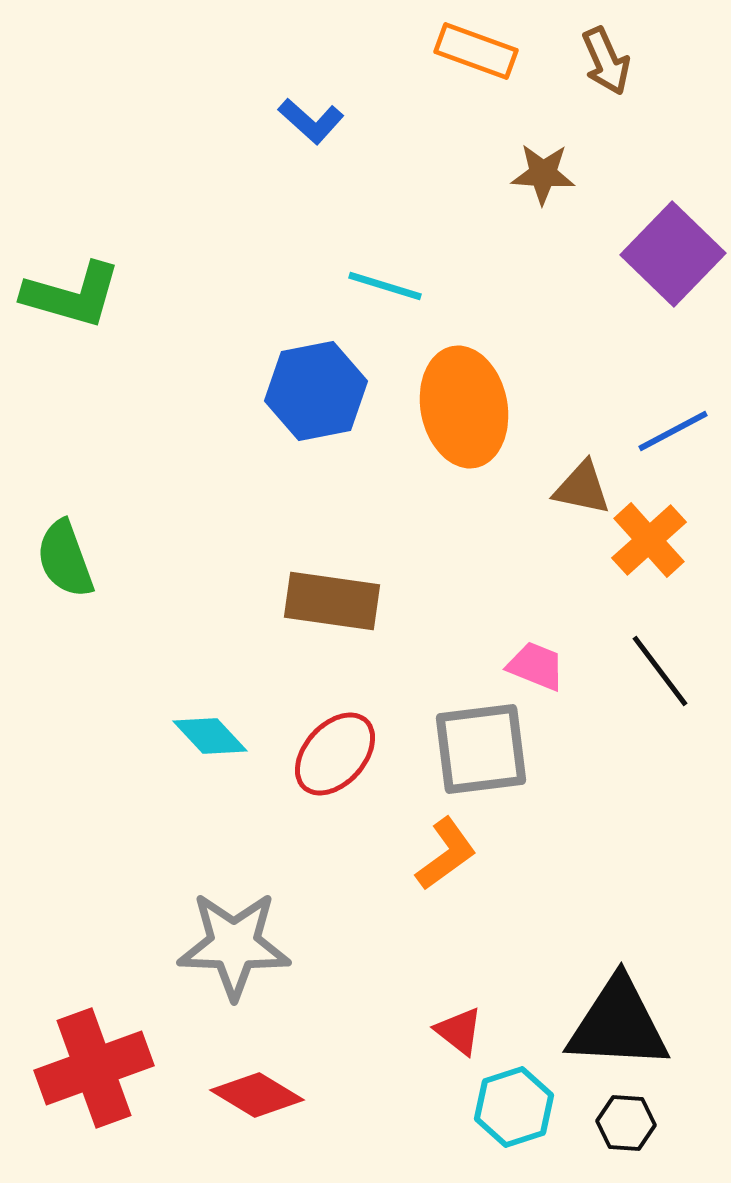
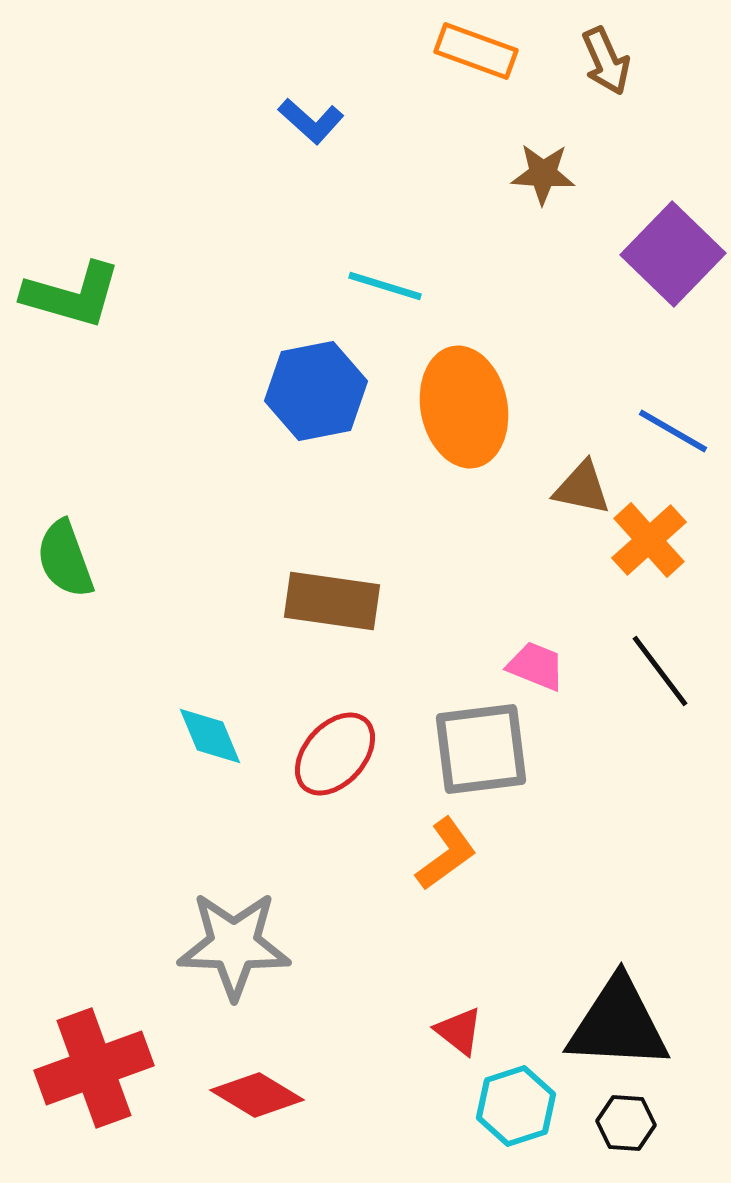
blue line: rotated 58 degrees clockwise
cyan diamond: rotated 20 degrees clockwise
cyan hexagon: moved 2 px right, 1 px up
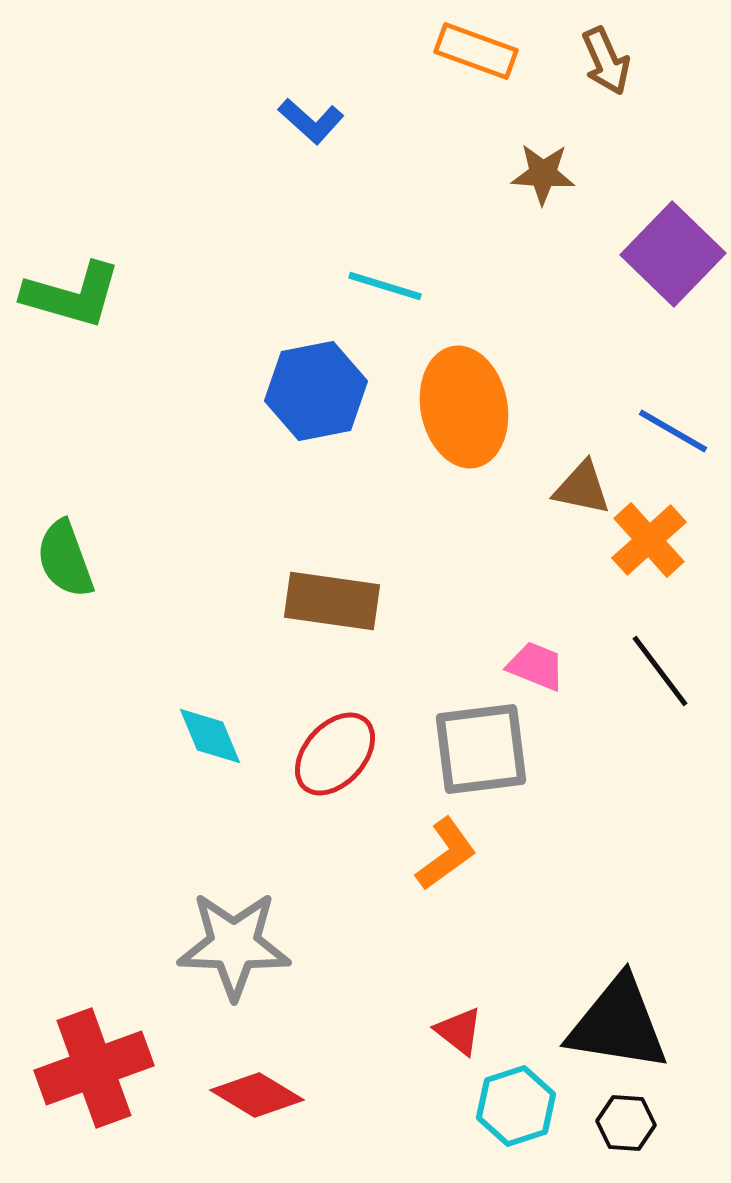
black triangle: rotated 6 degrees clockwise
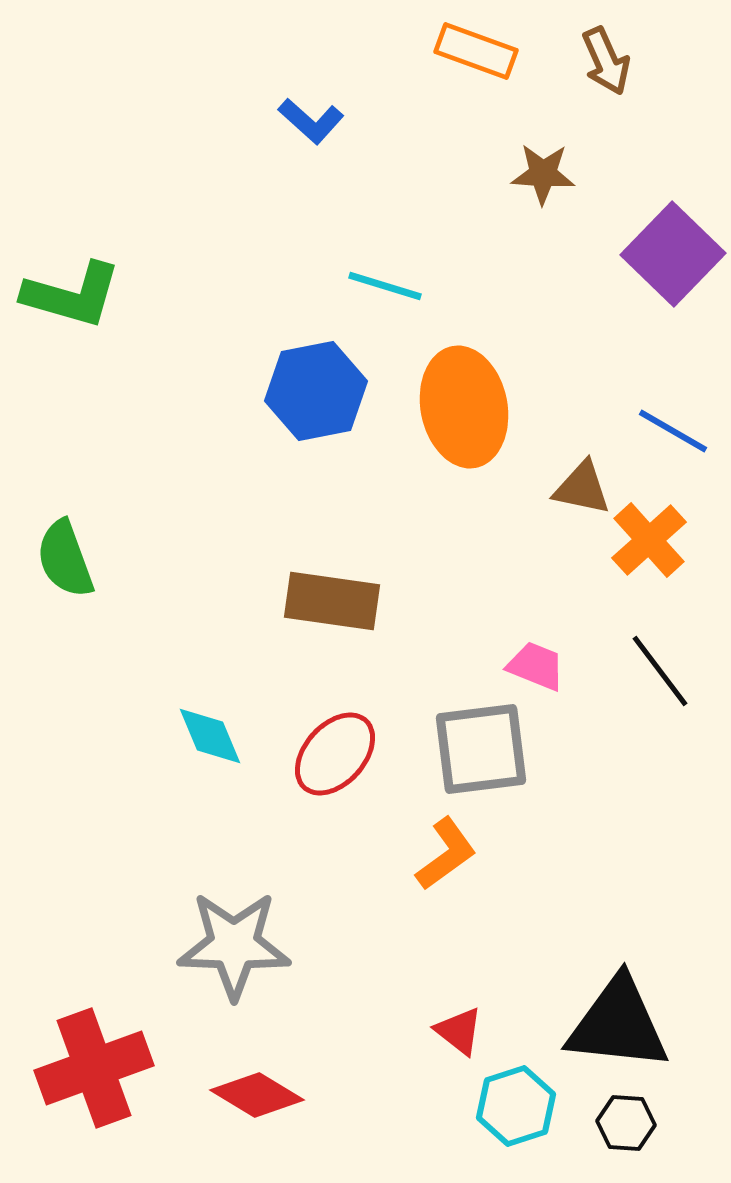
black triangle: rotated 3 degrees counterclockwise
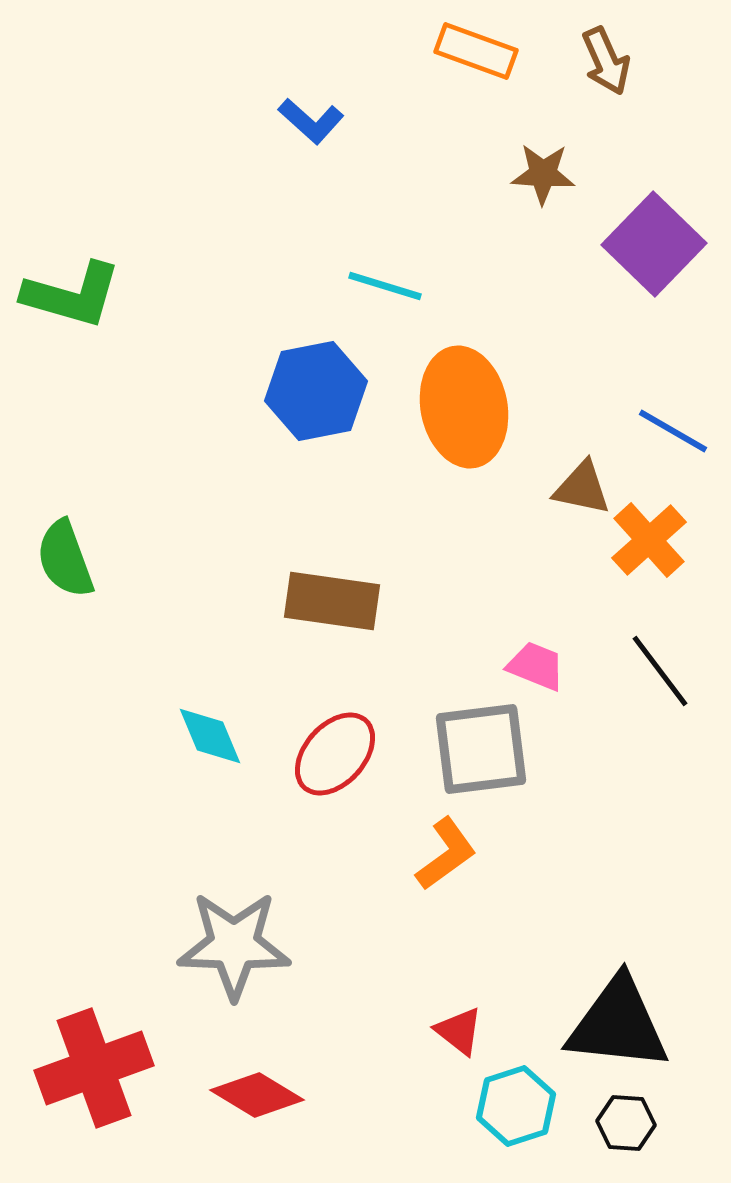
purple square: moved 19 px left, 10 px up
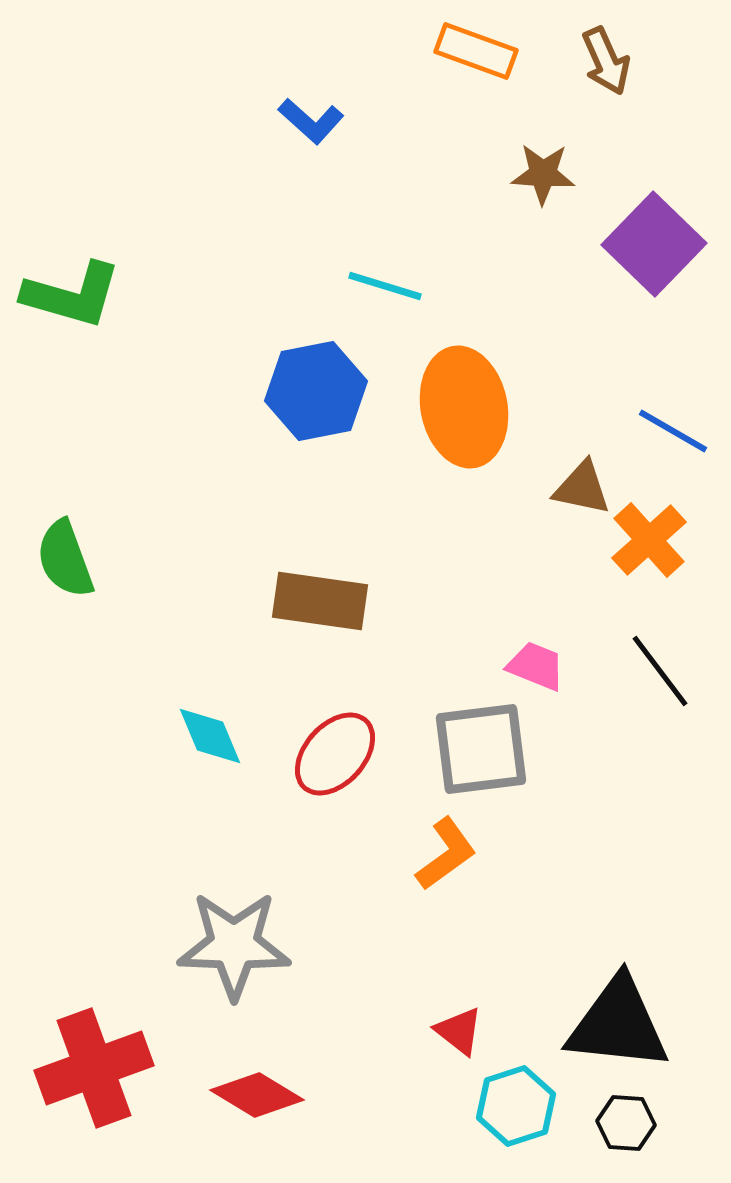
brown rectangle: moved 12 px left
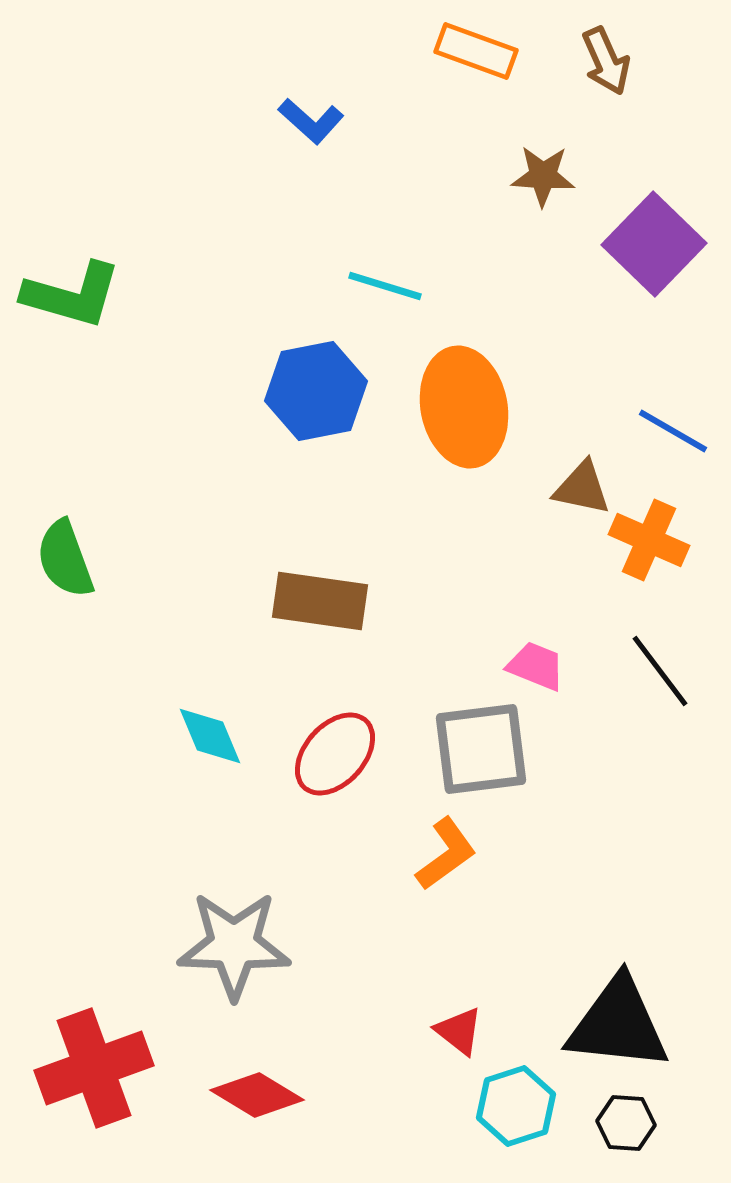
brown star: moved 2 px down
orange cross: rotated 24 degrees counterclockwise
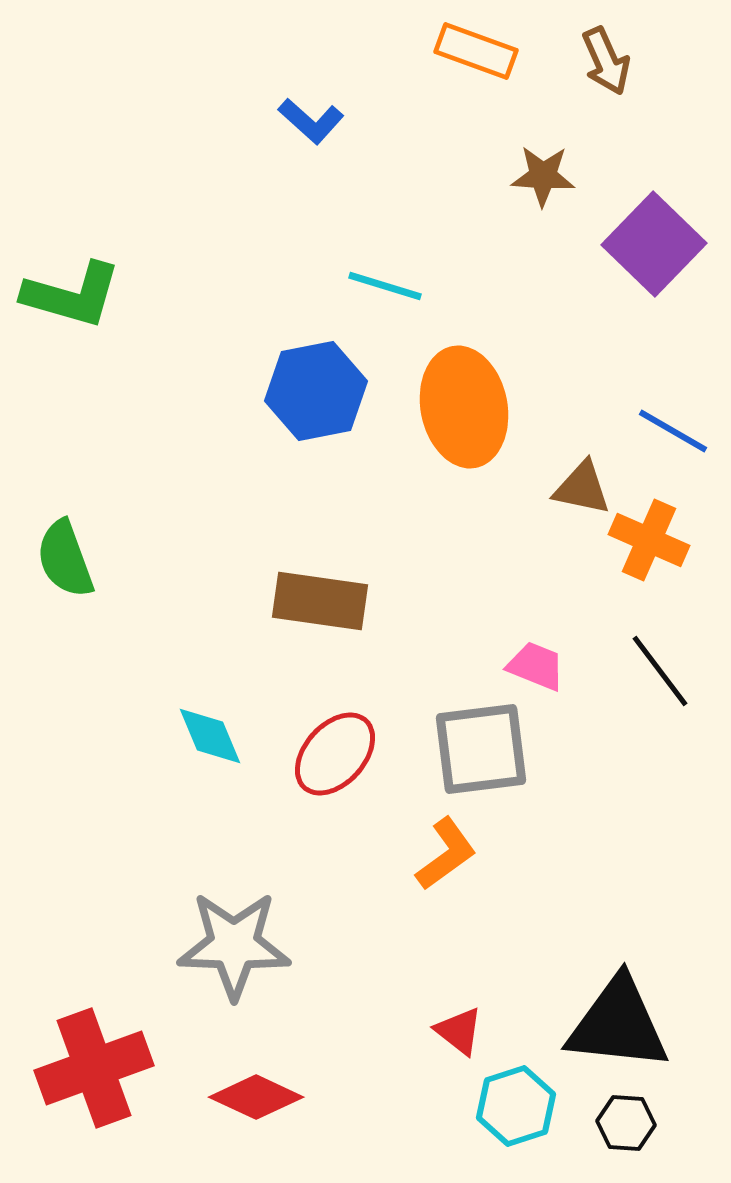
red diamond: moved 1 px left, 2 px down; rotated 6 degrees counterclockwise
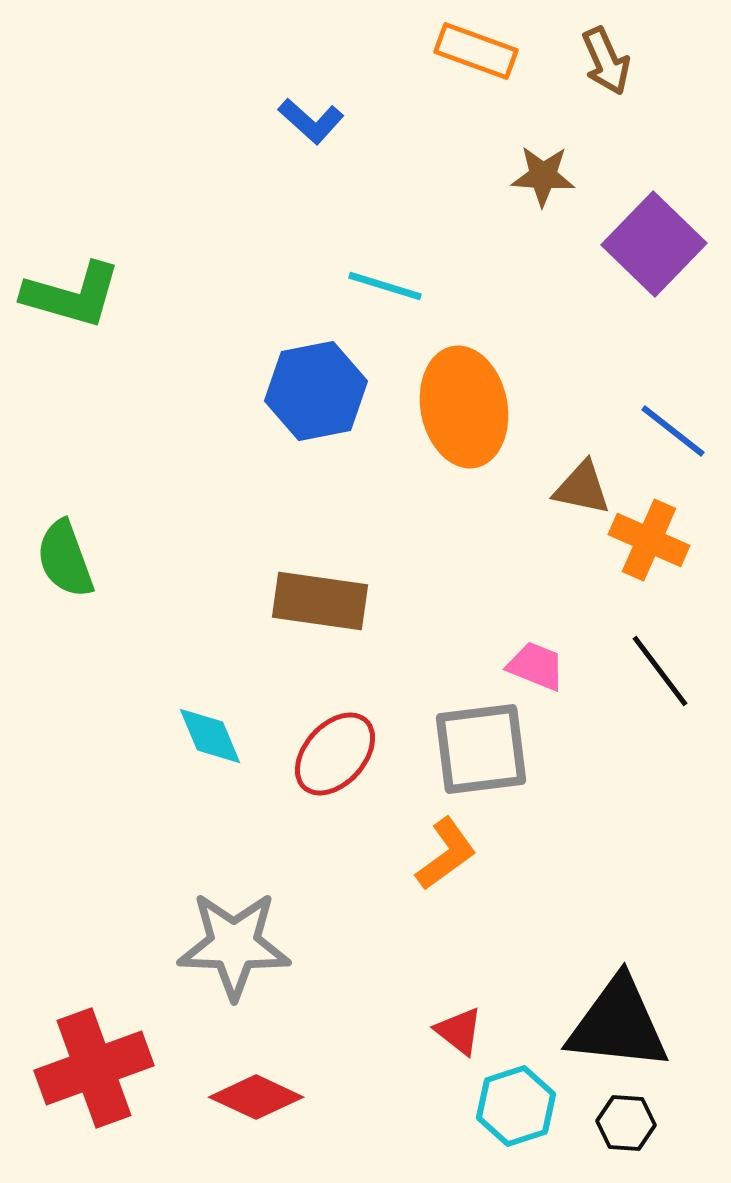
blue line: rotated 8 degrees clockwise
